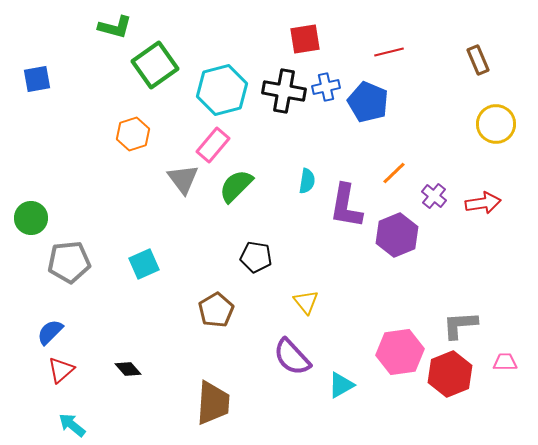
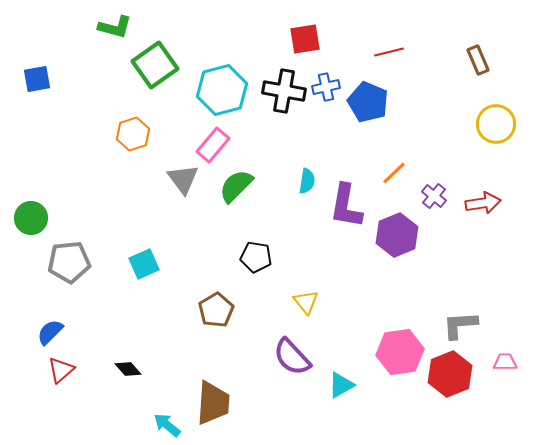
cyan arrow: moved 95 px right
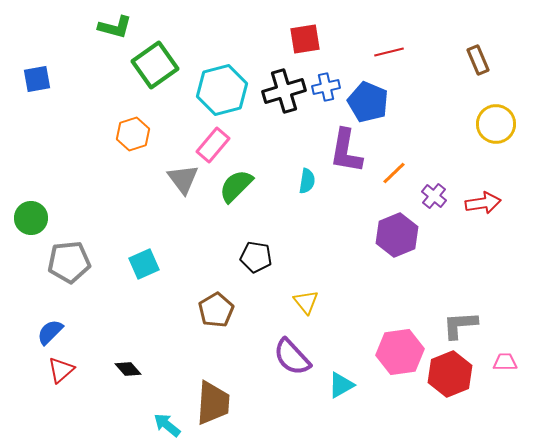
black cross: rotated 27 degrees counterclockwise
purple L-shape: moved 55 px up
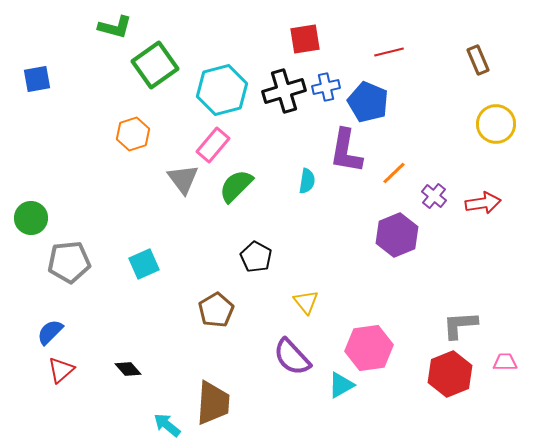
black pentagon: rotated 20 degrees clockwise
pink hexagon: moved 31 px left, 4 px up
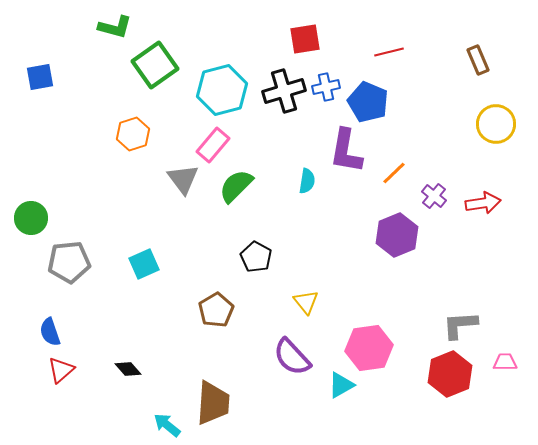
blue square: moved 3 px right, 2 px up
blue semicircle: rotated 64 degrees counterclockwise
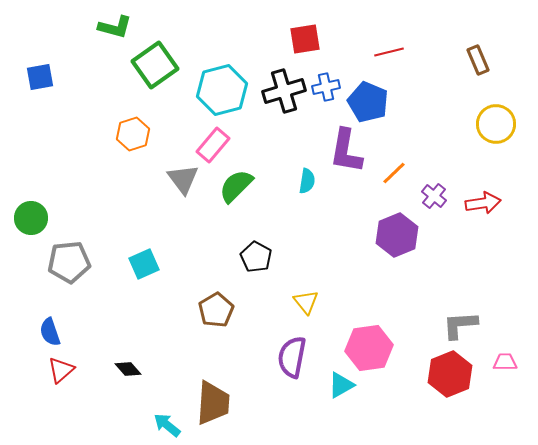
purple semicircle: rotated 54 degrees clockwise
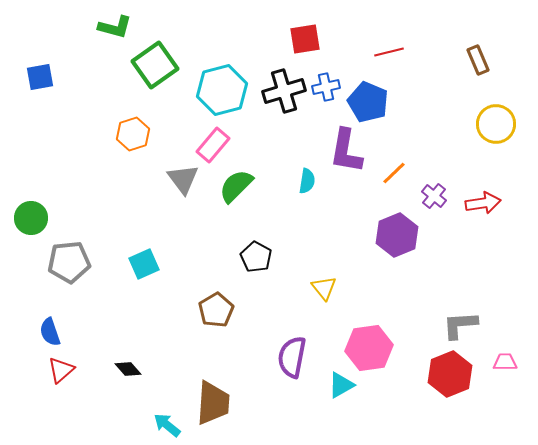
yellow triangle: moved 18 px right, 14 px up
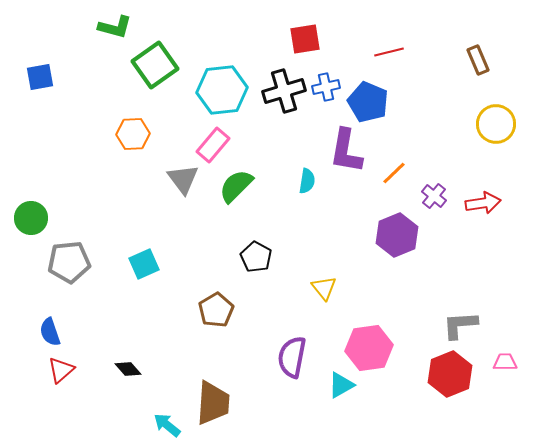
cyan hexagon: rotated 9 degrees clockwise
orange hexagon: rotated 16 degrees clockwise
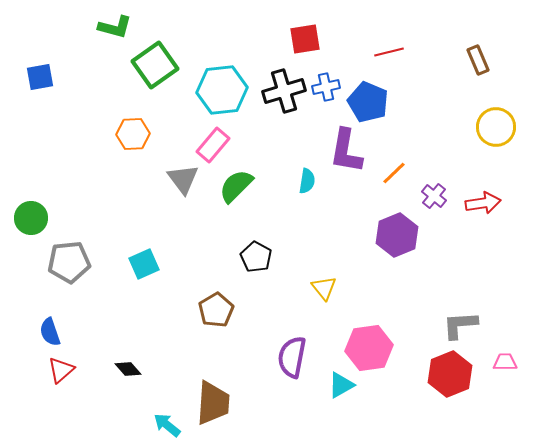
yellow circle: moved 3 px down
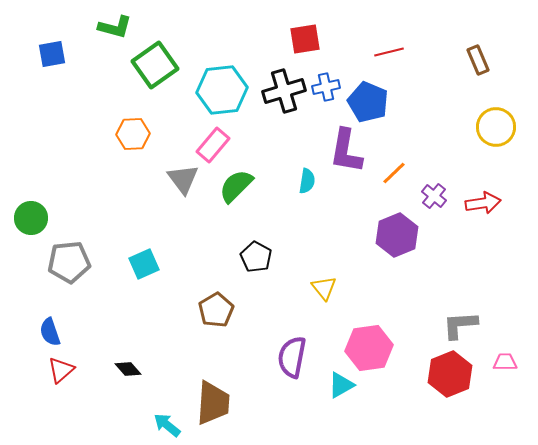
blue square: moved 12 px right, 23 px up
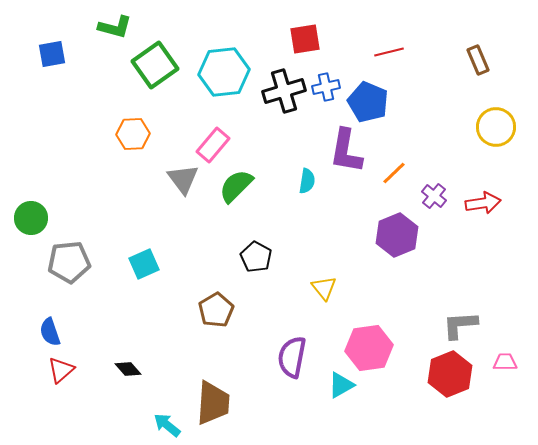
cyan hexagon: moved 2 px right, 18 px up
